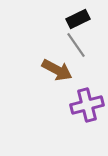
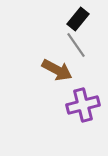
black rectangle: rotated 25 degrees counterclockwise
purple cross: moved 4 px left
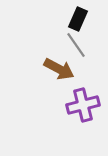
black rectangle: rotated 15 degrees counterclockwise
brown arrow: moved 2 px right, 1 px up
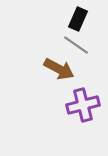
gray line: rotated 20 degrees counterclockwise
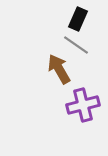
brown arrow: rotated 148 degrees counterclockwise
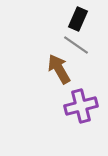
purple cross: moved 2 px left, 1 px down
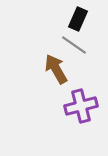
gray line: moved 2 px left
brown arrow: moved 3 px left
